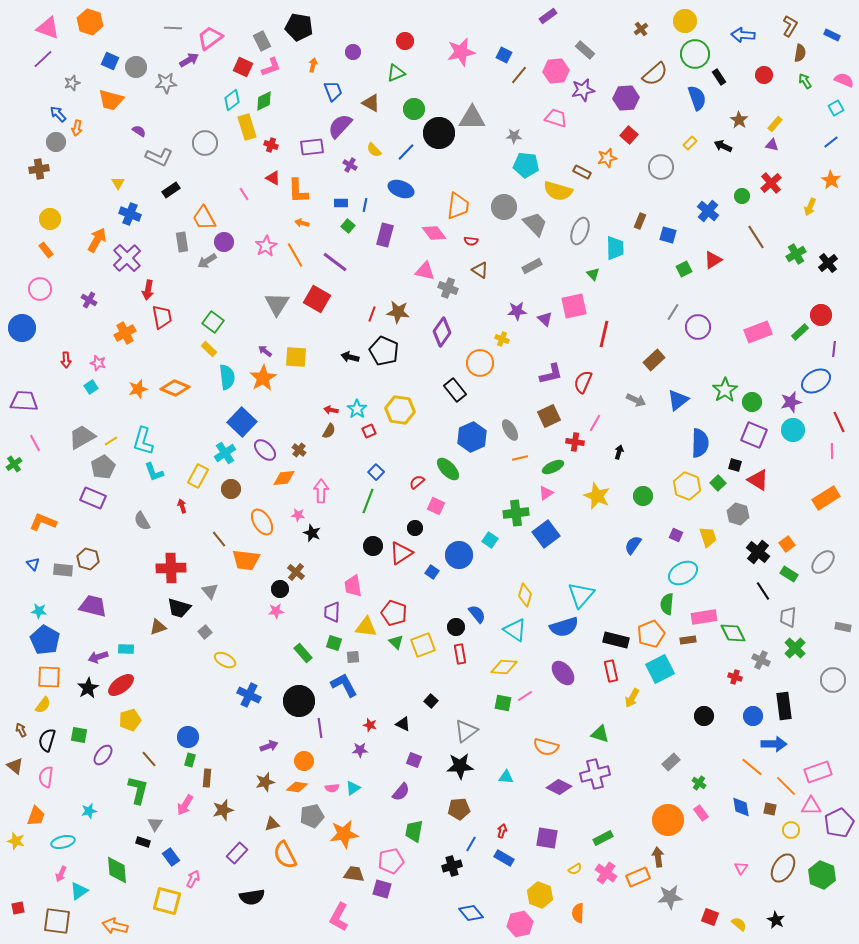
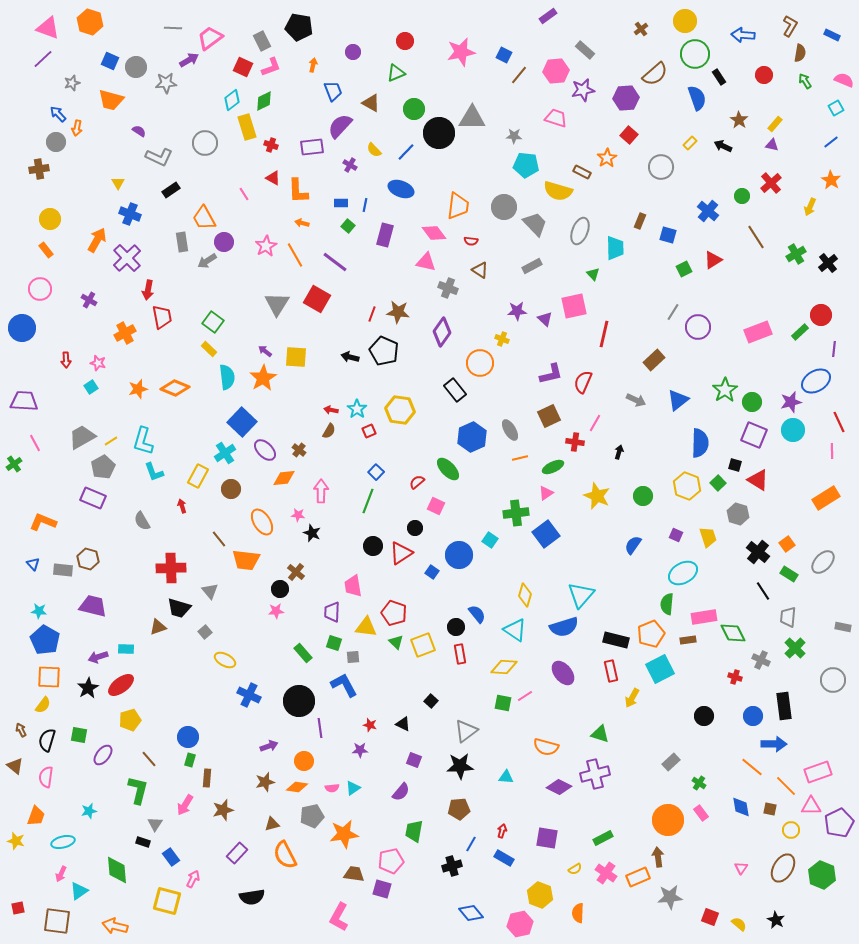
orange star at (607, 158): rotated 18 degrees counterclockwise
pink triangle at (425, 271): moved 1 px right, 9 px up
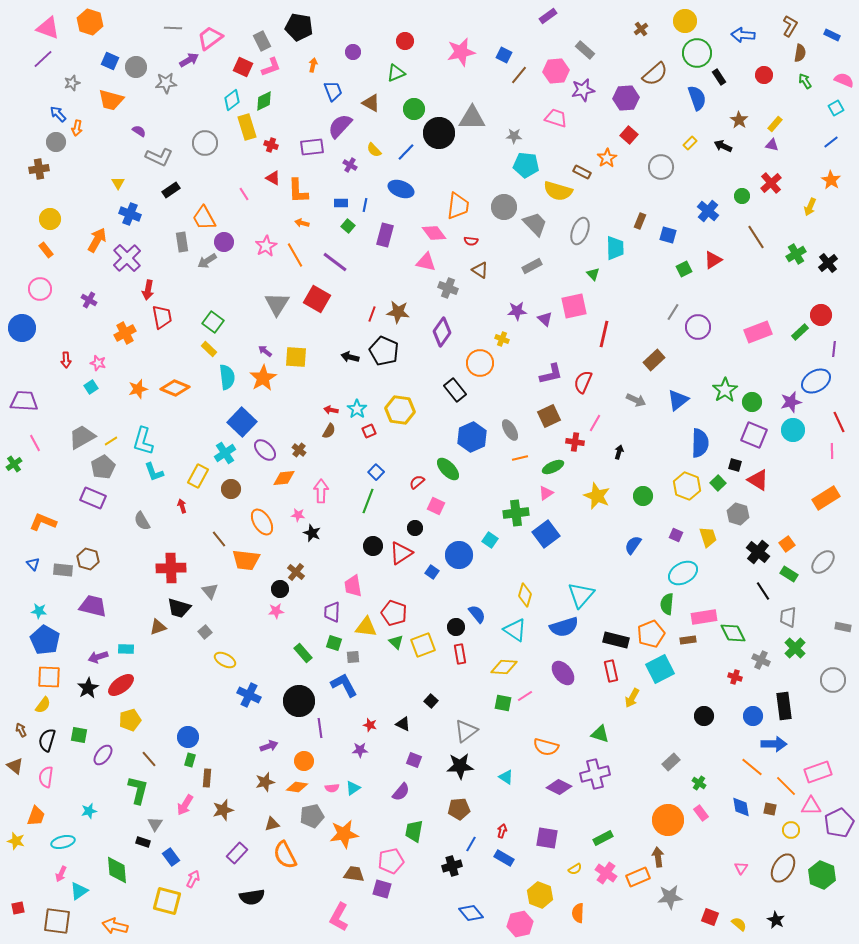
green circle at (695, 54): moved 2 px right, 1 px up
cyan triangle at (506, 777): rotated 28 degrees clockwise
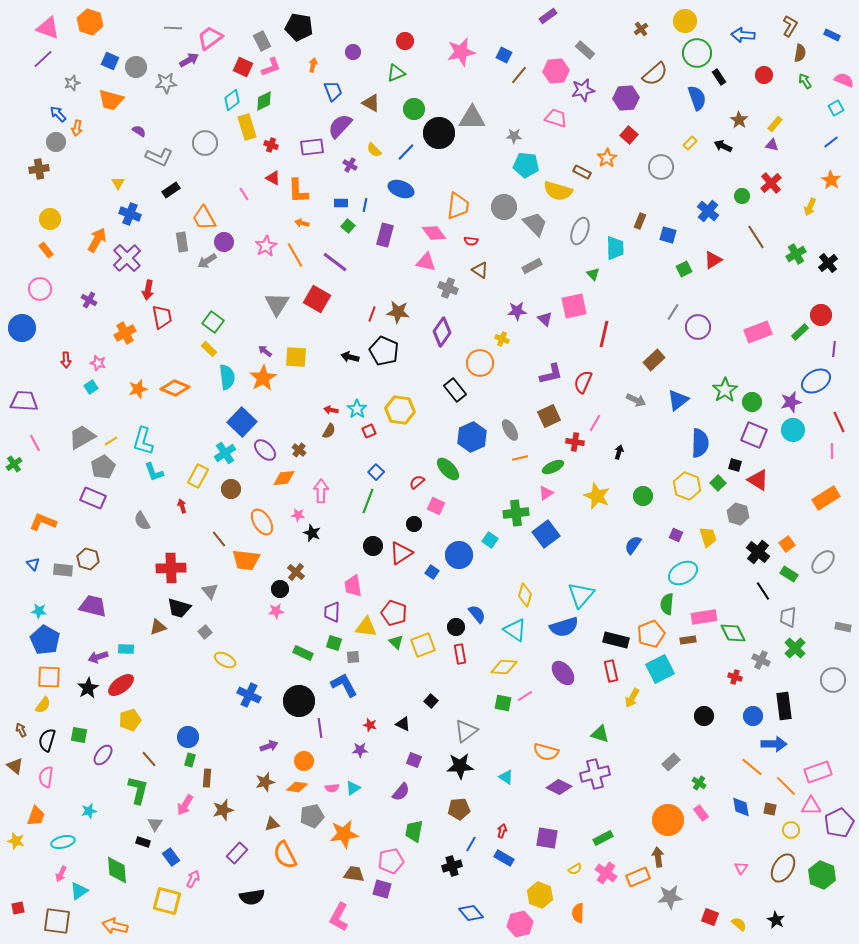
black circle at (415, 528): moved 1 px left, 4 px up
green rectangle at (303, 653): rotated 24 degrees counterclockwise
orange semicircle at (546, 747): moved 5 px down
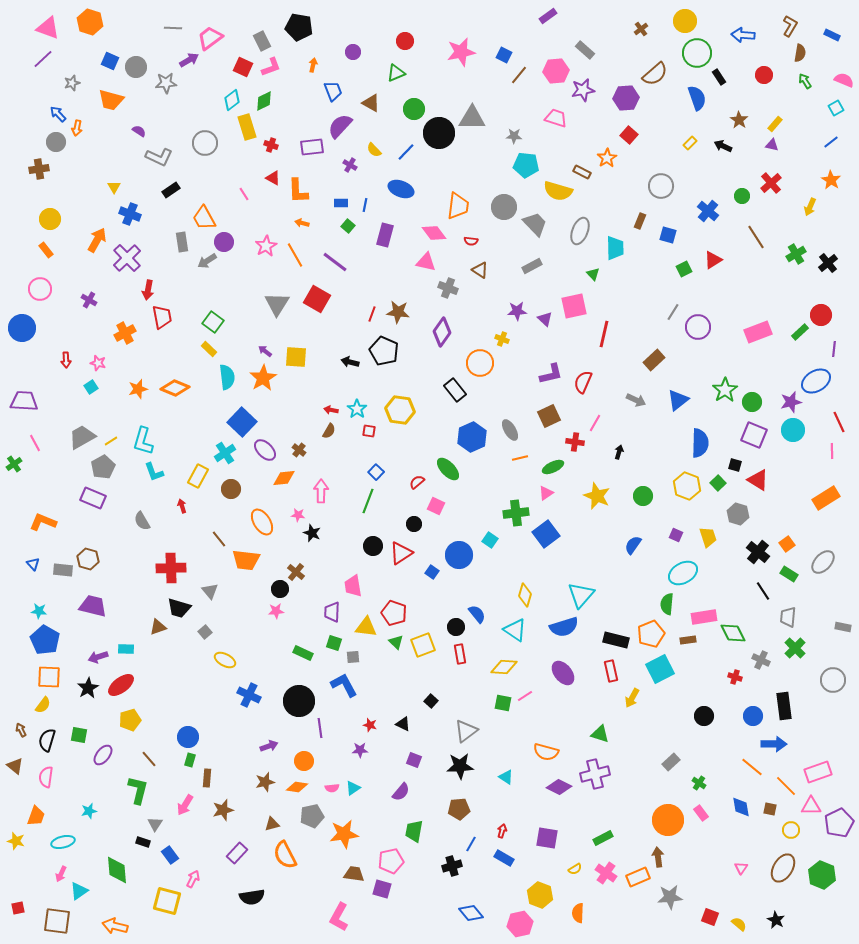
gray circle at (661, 167): moved 19 px down
yellow triangle at (118, 183): moved 4 px left, 4 px down
black arrow at (350, 357): moved 5 px down
red square at (369, 431): rotated 32 degrees clockwise
blue rectangle at (171, 857): moved 1 px left, 2 px up
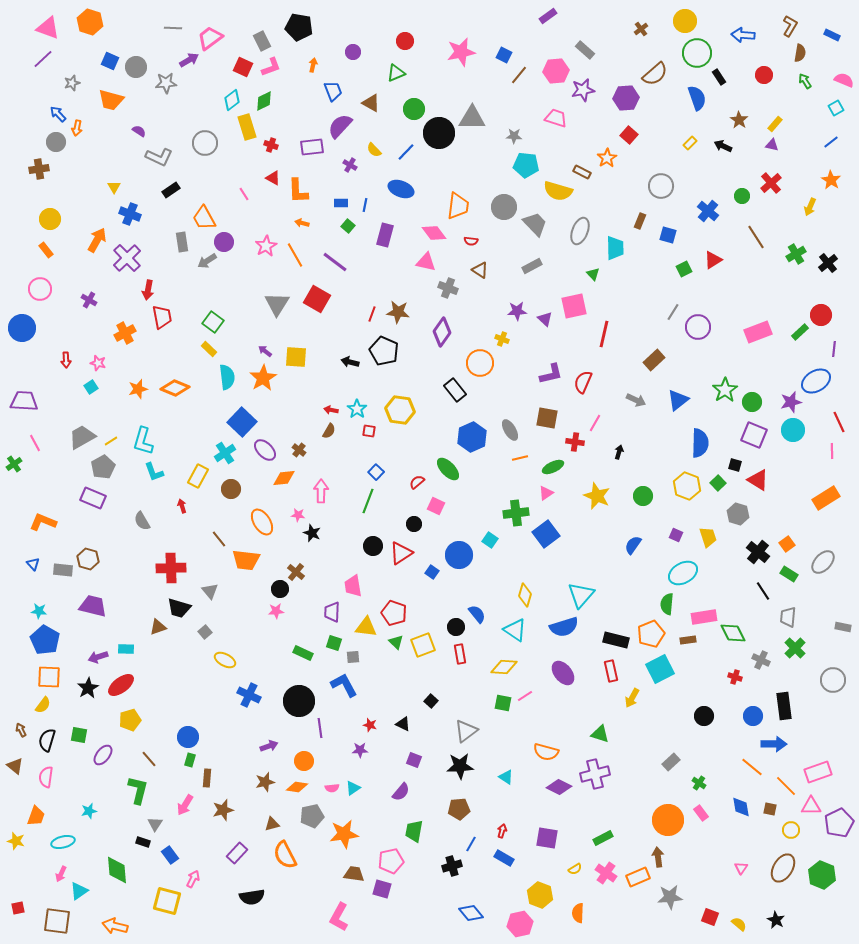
brown square at (549, 416): moved 2 px left, 2 px down; rotated 35 degrees clockwise
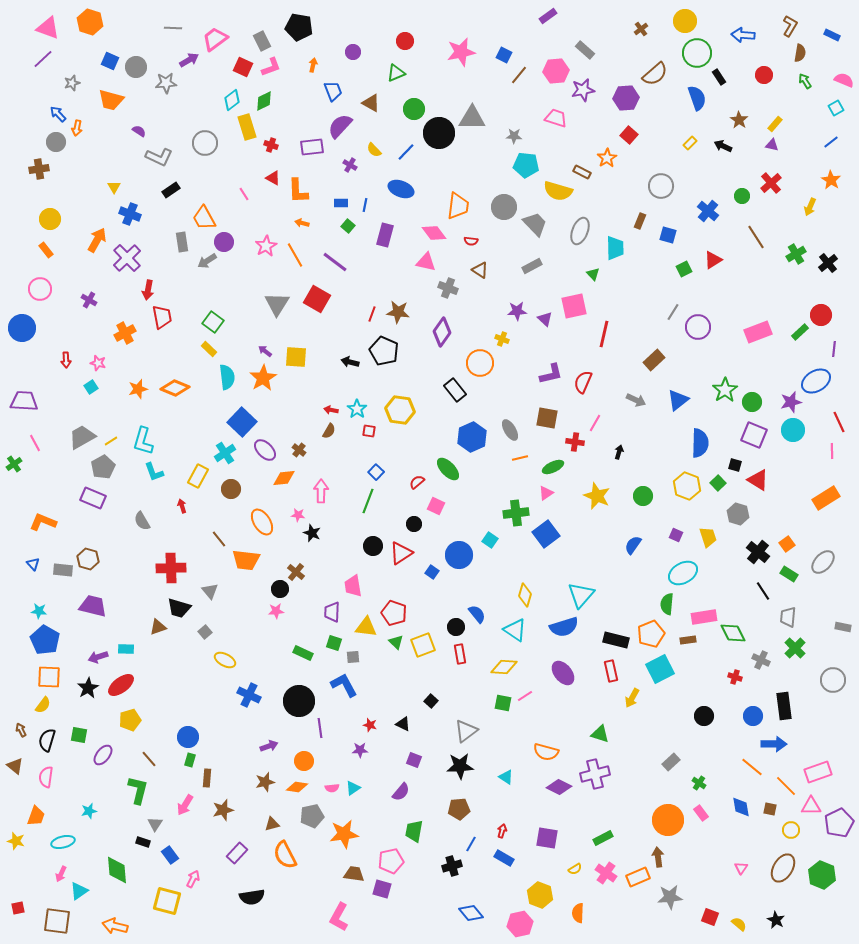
pink trapezoid at (210, 38): moved 5 px right, 1 px down
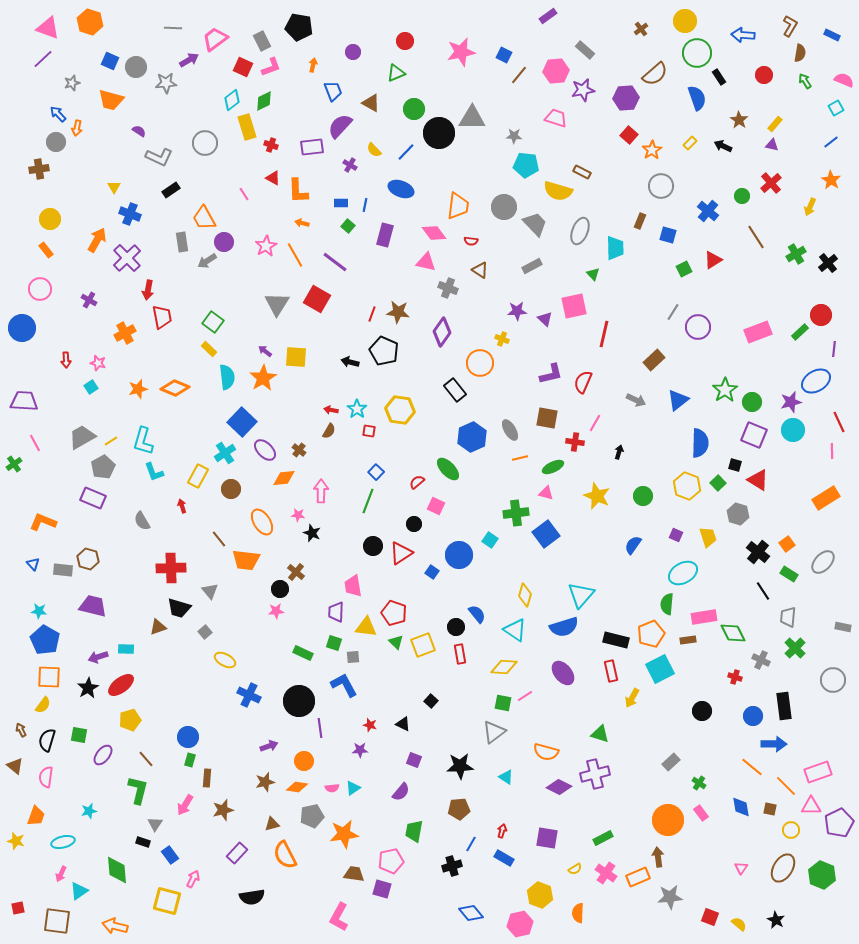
orange star at (607, 158): moved 45 px right, 8 px up
pink triangle at (546, 493): rotated 49 degrees clockwise
purple trapezoid at (332, 612): moved 4 px right
black circle at (704, 716): moved 2 px left, 5 px up
gray triangle at (466, 731): moved 28 px right, 1 px down
brown line at (149, 759): moved 3 px left
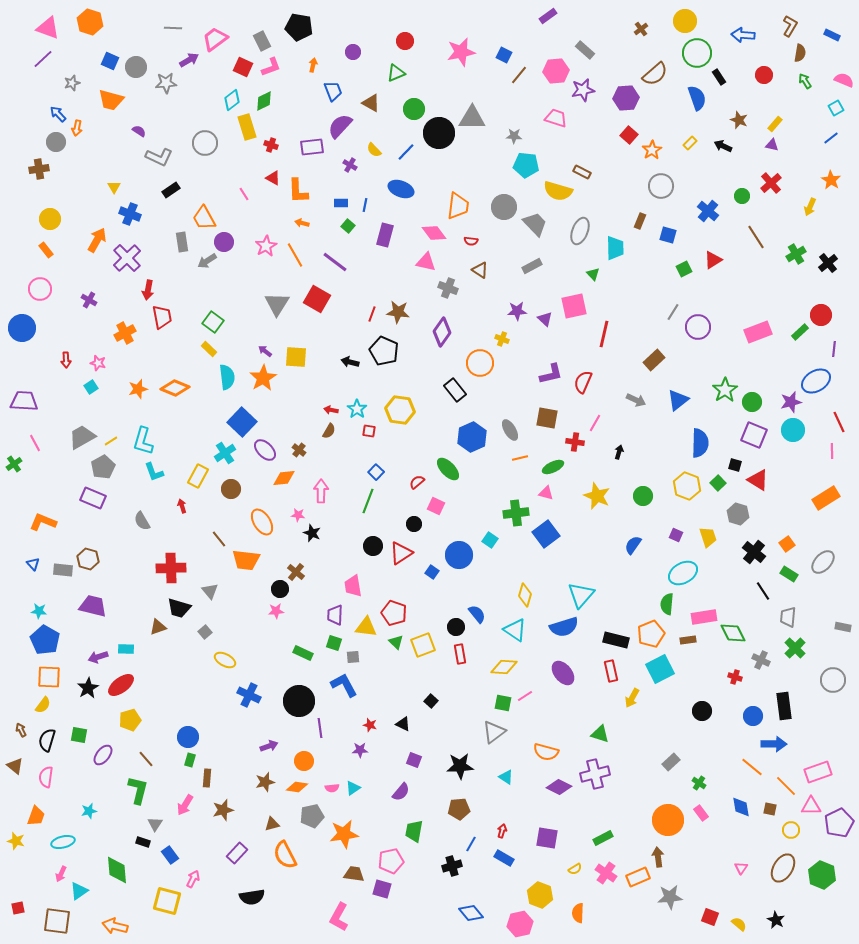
brown star at (739, 120): rotated 12 degrees counterclockwise
blue line at (831, 142): moved 4 px up
black cross at (758, 552): moved 4 px left
purple trapezoid at (336, 612): moved 1 px left, 3 px down
